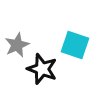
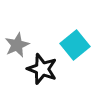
cyan square: rotated 32 degrees clockwise
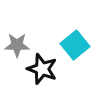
gray star: rotated 25 degrees clockwise
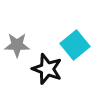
black star: moved 5 px right
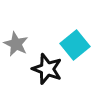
gray star: moved 1 px left, 1 px up; rotated 25 degrees clockwise
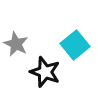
black star: moved 2 px left, 3 px down
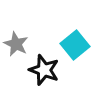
black star: moved 1 px left, 2 px up
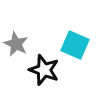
cyan square: rotated 28 degrees counterclockwise
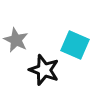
gray star: moved 4 px up
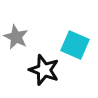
gray star: moved 3 px up
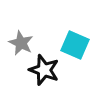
gray star: moved 5 px right, 6 px down
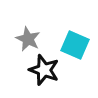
gray star: moved 7 px right, 4 px up
